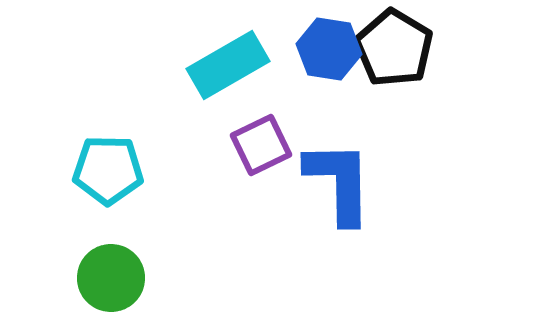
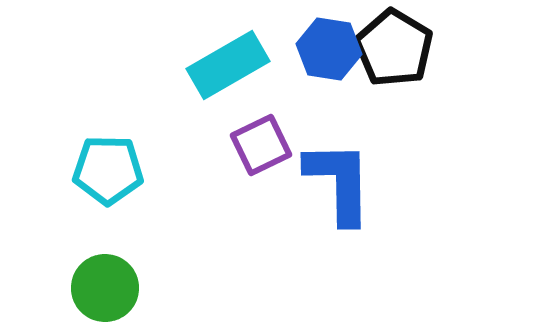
green circle: moved 6 px left, 10 px down
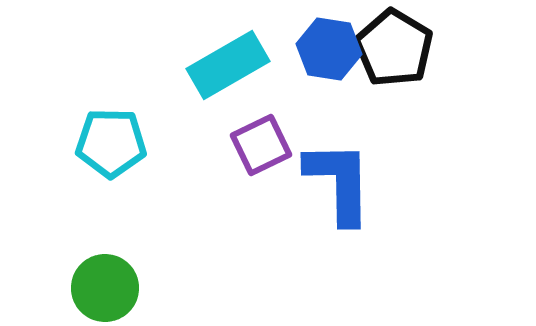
cyan pentagon: moved 3 px right, 27 px up
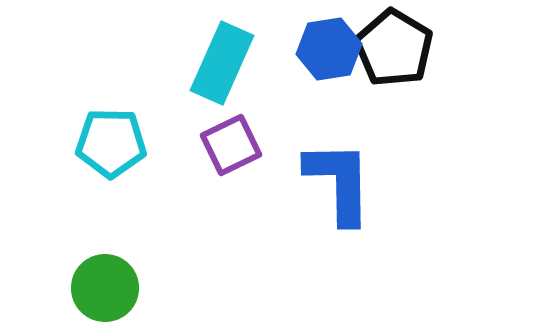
blue hexagon: rotated 18 degrees counterclockwise
cyan rectangle: moved 6 px left, 2 px up; rotated 36 degrees counterclockwise
purple square: moved 30 px left
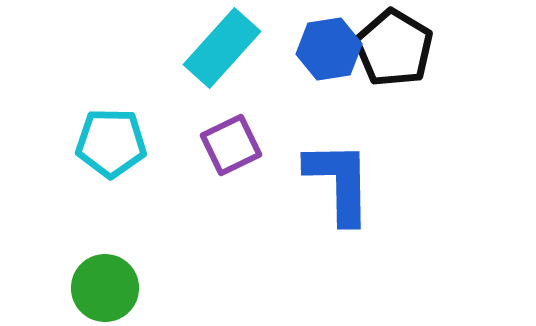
cyan rectangle: moved 15 px up; rotated 18 degrees clockwise
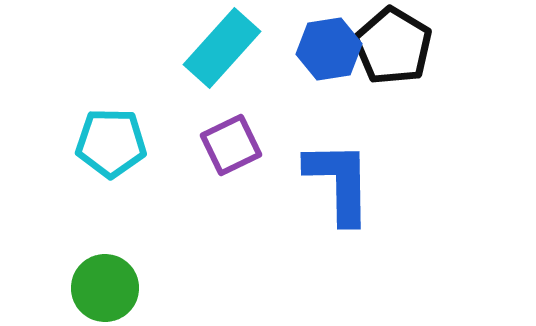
black pentagon: moved 1 px left, 2 px up
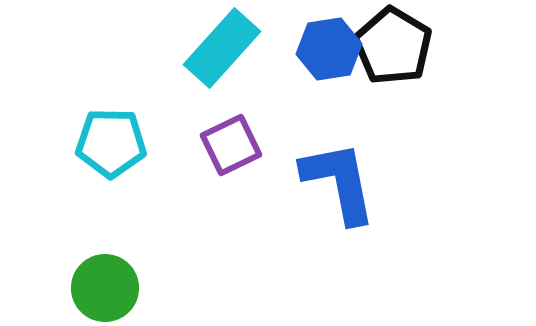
blue L-shape: rotated 10 degrees counterclockwise
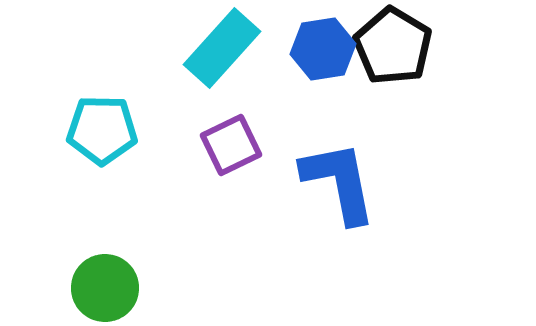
blue hexagon: moved 6 px left
cyan pentagon: moved 9 px left, 13 px up
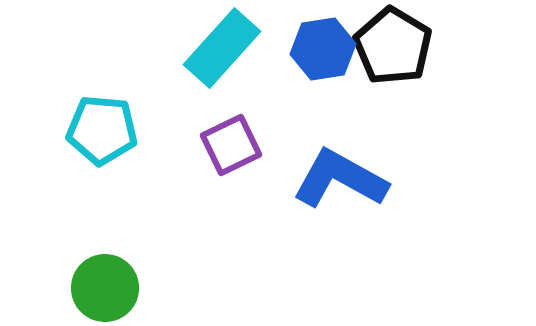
cyan pentagon: rotated 4 degrees clockwise
blue L-shape: moved 1 px right, 3 px up; rotated 50 degrees counterclockwise
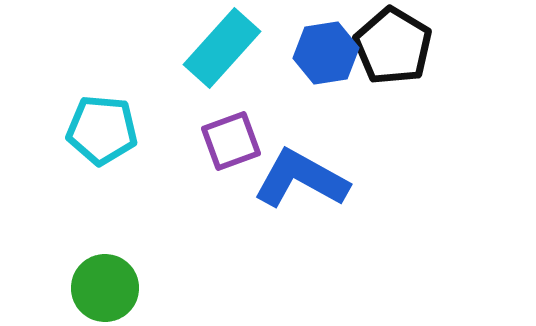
blue hexagon: moved 3 px right, 4 px down
purple square: moved 4 px up; rotated 6 degrees clockwise
blue L-shape: moved 39 px left
